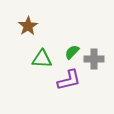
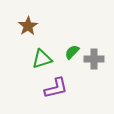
green triangle: rotated 20 degrees counterclockwise
purple L-shape: moved 13 px left, 8 px down
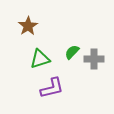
green triangle: moved 2 px left
purple L-shape: moved 4 px left
